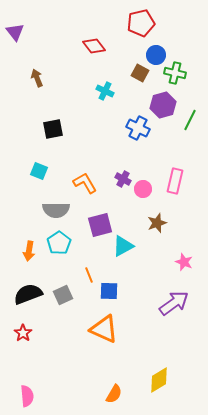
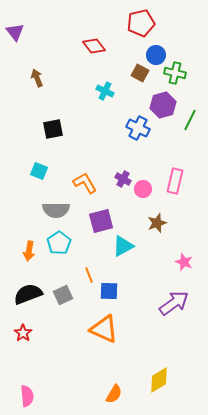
purple square: moved 1 px right, 4 px up
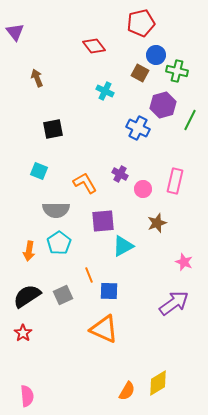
green cross: moved 2 px right, 2 px up
purple cross: moved 3 px left, 5 px up
purple square: moved 2 px right; rotated 10 degrees clockwise
black semicircle: moved 1 px left, 2 px down; rotated 12 degrees counterclockwise
yellow diamond: moved 1 px left, 3 px down
orange semicircle: moved 13 px right, 3 px up
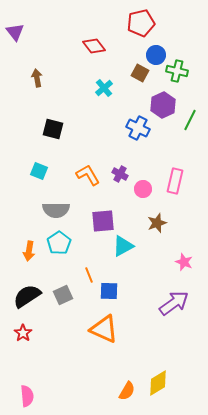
brown arrow: rotated 12 degrees clockwise
cyan cross: moved 1 px left, 3 px up; rotated 24 degrees clockwise
purple hexagon: rotated 10 degrees counterclockwise
black square: rotated 25 degrees clockwise
orange L-shape: moved 3 px right, 8 px up
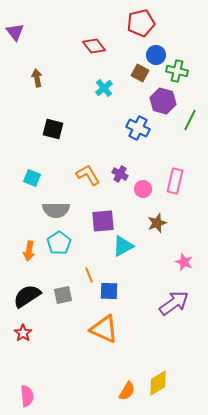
purple hexagon: moved 4 px up; rotated 20 degrees counterclockwise
cyan square: moved 7 px left, 7 px down
gray square: rotated 12 degrees clockwise
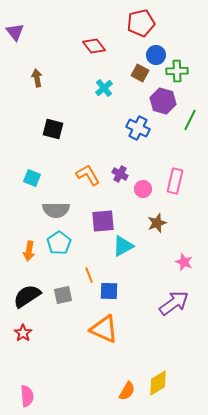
green cross: rotated 15 degrees counterclockwise
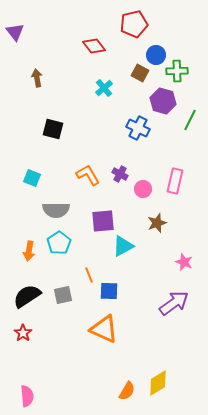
red pentagon: moved 7 px left, 1 px down
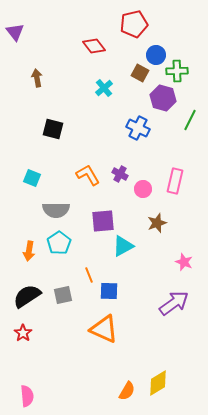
purple hexagon: moved 3 px up
